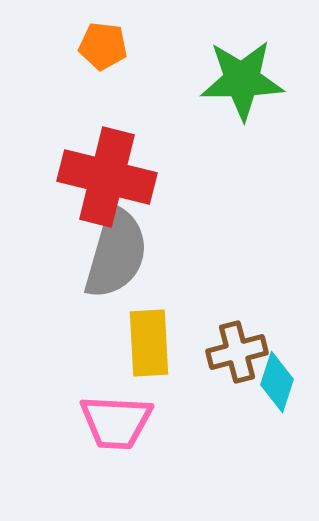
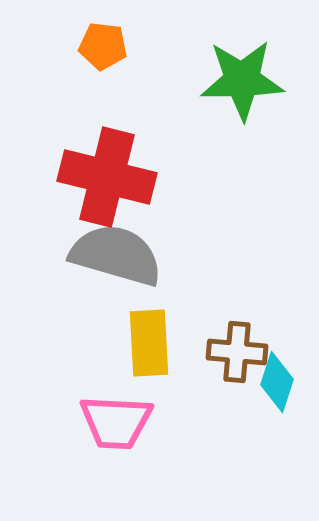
gray semicircle: moved 2 px down; rotated 90 degrees counterclockwise
brown cross: rotated 20 degrees clockwise
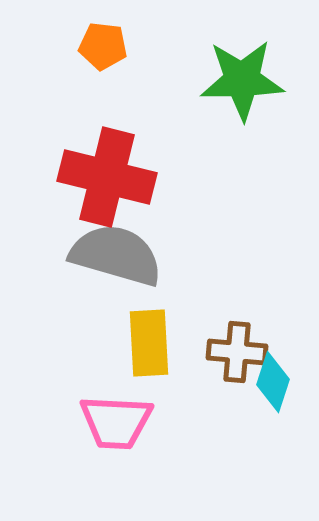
cyan diamond: moved 4 px left
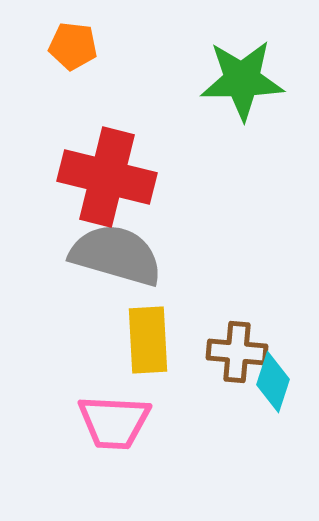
orange pentagon: moved 30 px left
yellow rectangle: moved 1 px left, 3 px up
pink trapezoid: moved 2 px left
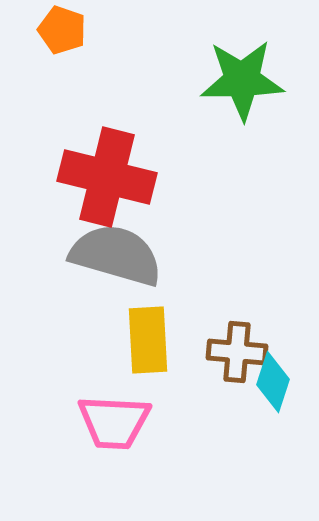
orange pentagon: moved 11 px left, 16 px up; rotated 12 degrees clockwise
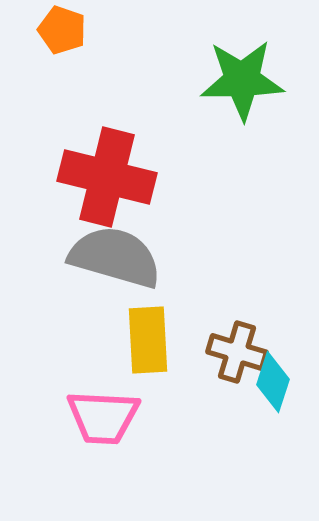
gray semicircle: moved 1 px left, 2 px down
brown cross: rotated 12 degrees clockwise
pink trapezoid: moved 11 px left, 5 px up
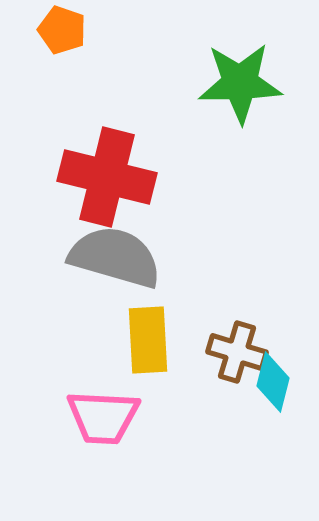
green star: moved 2 px left, 3 px down
cyan diamond: rotated 4 degrees counterclockwise
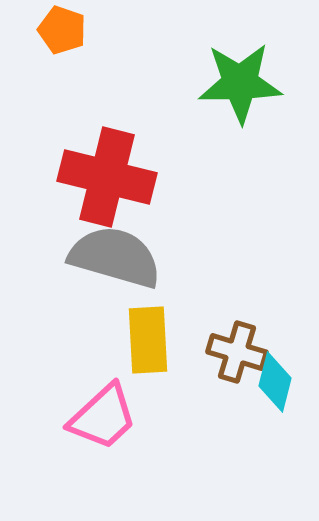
cyan diamond: moved 2 px right
pink trapezoid: rotated 46 degrees counterclockwise
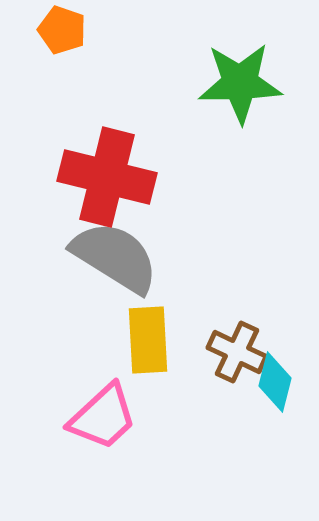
gray semicircle: rotated 16 degrees clockwise
brown cross: rotated 8 degrees clockwise
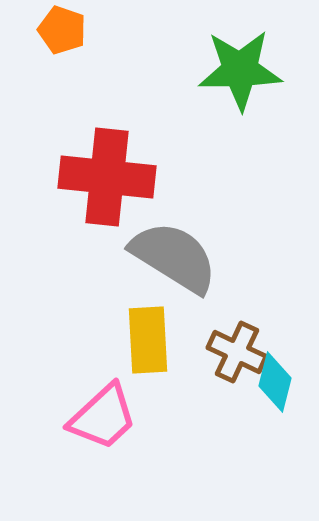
green star: moved 13 px up
red cross: rotated 8 degrees counterclockwise
gray semicircle: moved 59 px right
